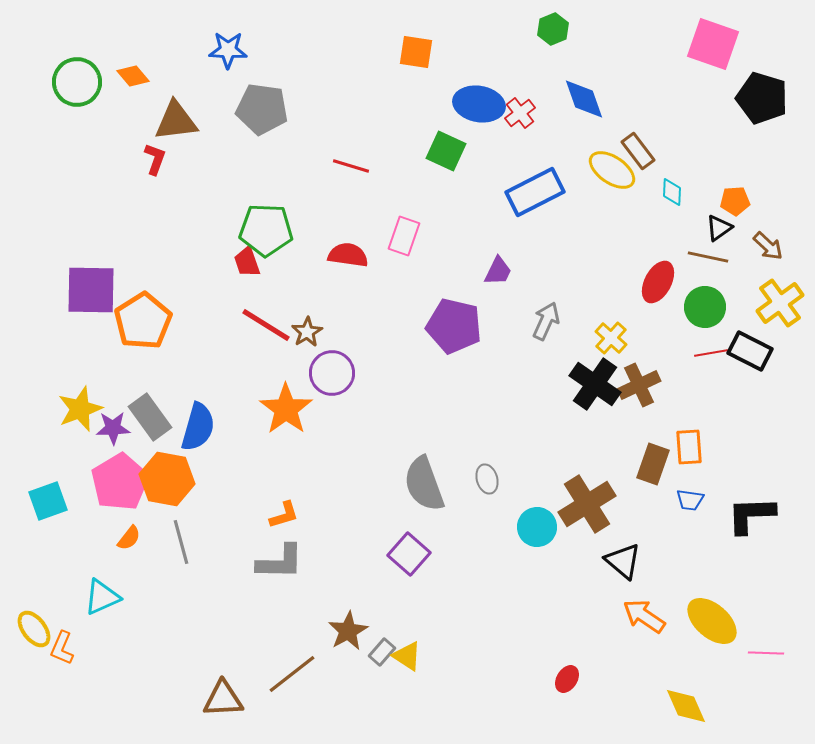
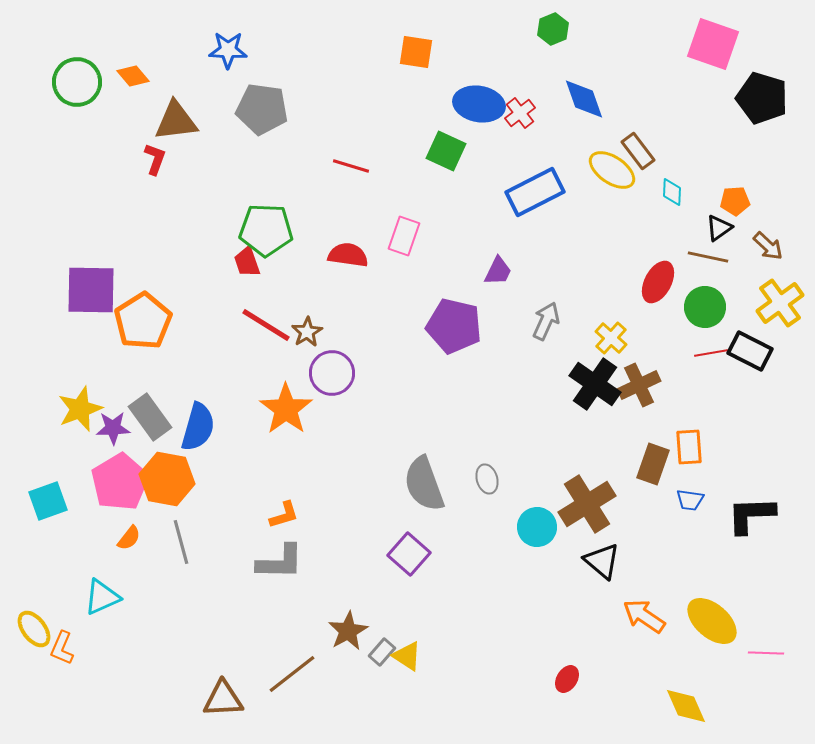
black triangle at (623, 561): moved 21 px left
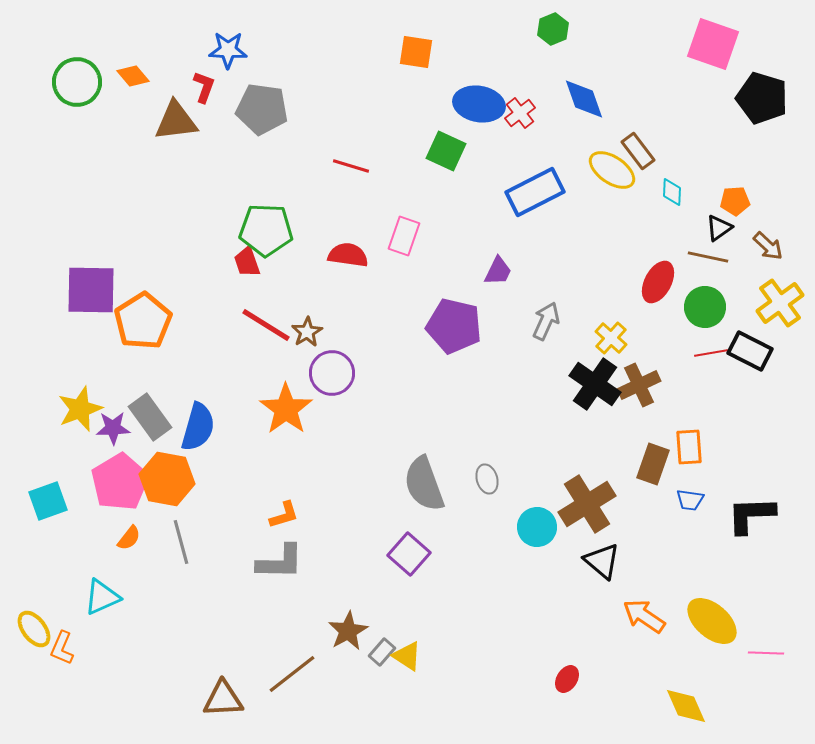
red L-shape at (155, 159): moved 49 px right, 72 px up
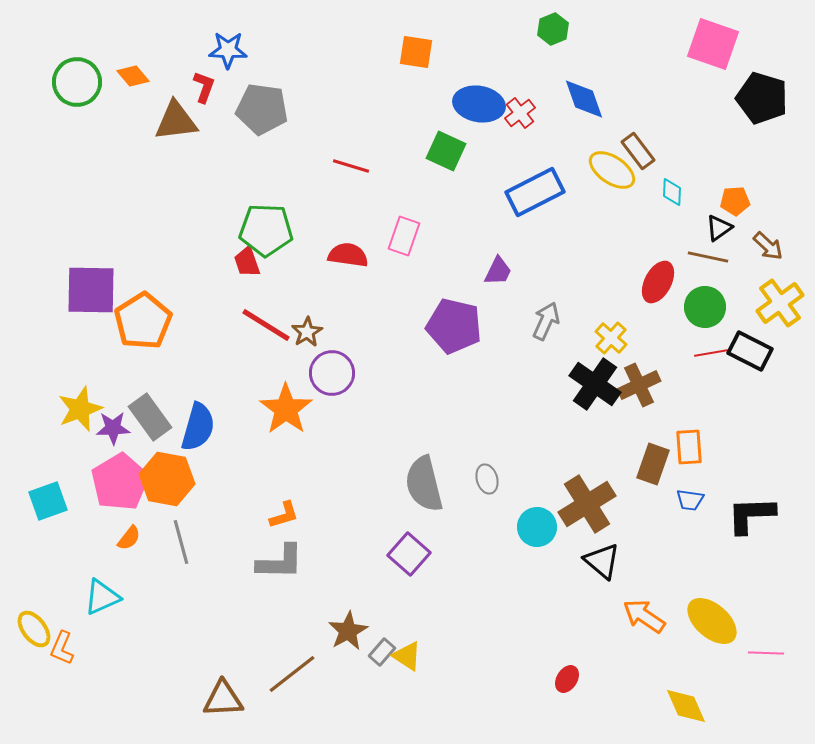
gray semicircle at (424, 484): rotated 6 degrees clockwise
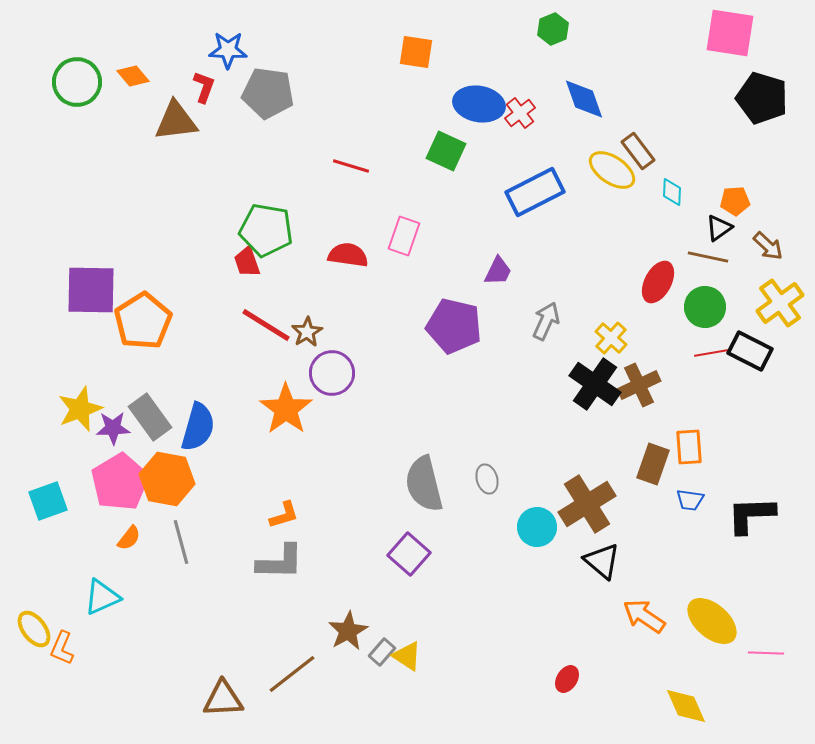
pink square at (713, 44): moved 17 px right, 11 px up; rotated 10 degrees counterclockwise
gray pentagon at (262, 109): moved 6 px right, 16 px up
green pentagon at (266, 230): rotated 8 degrees clockwise
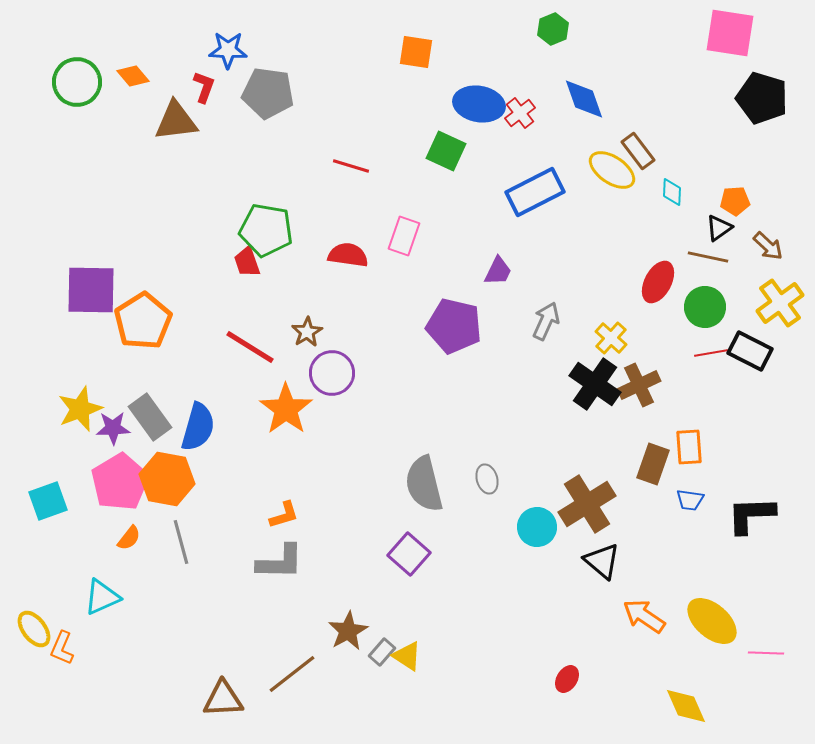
red line at (266, 325): moved 16 px left, 22 px down
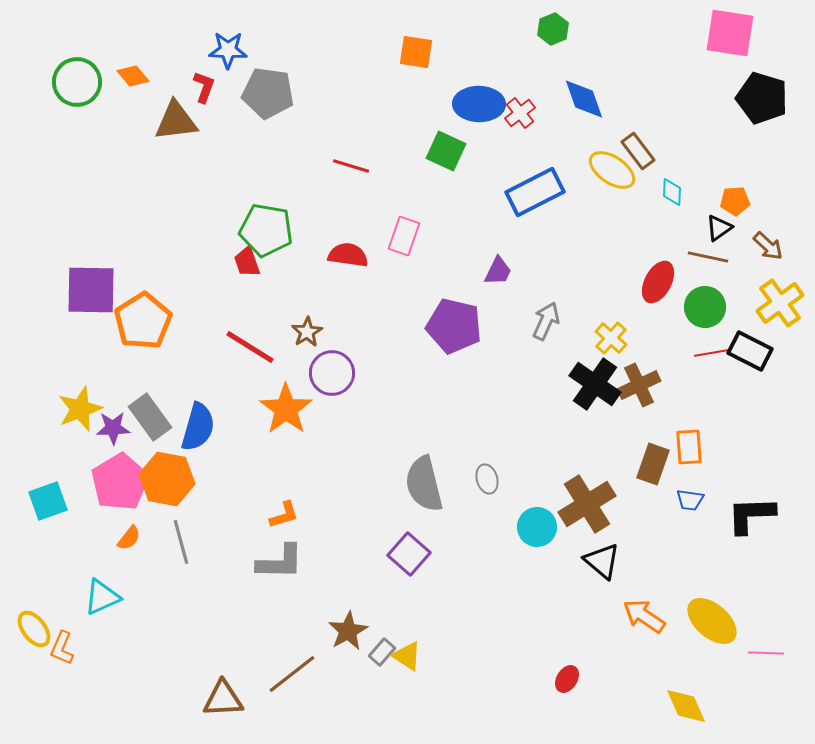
blue ellipse at (479, 104): rotated 9 degrees counterclockwise
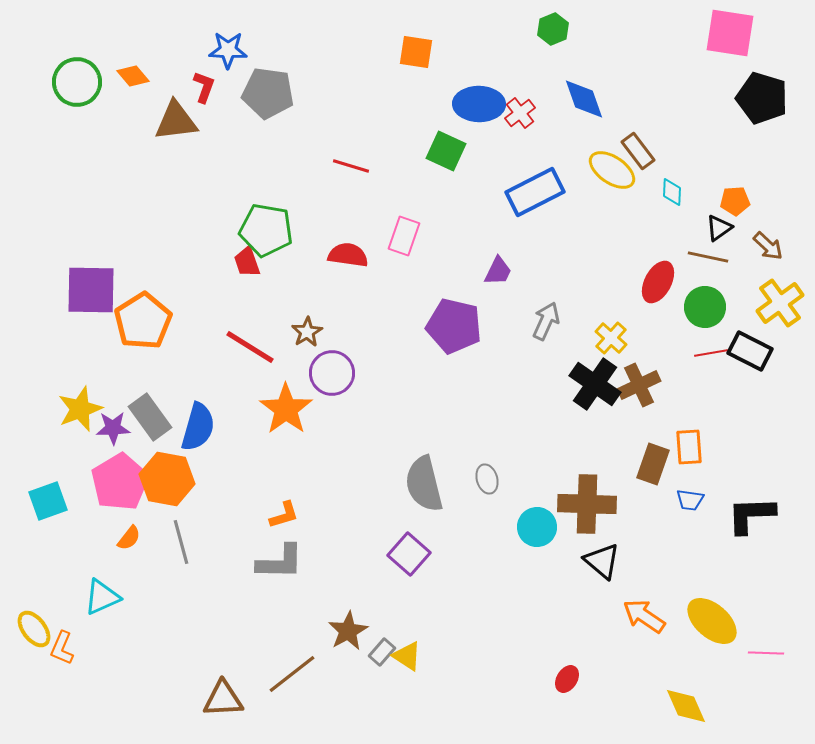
brown cross at (587, 504): rotated 34 degrees clockwise
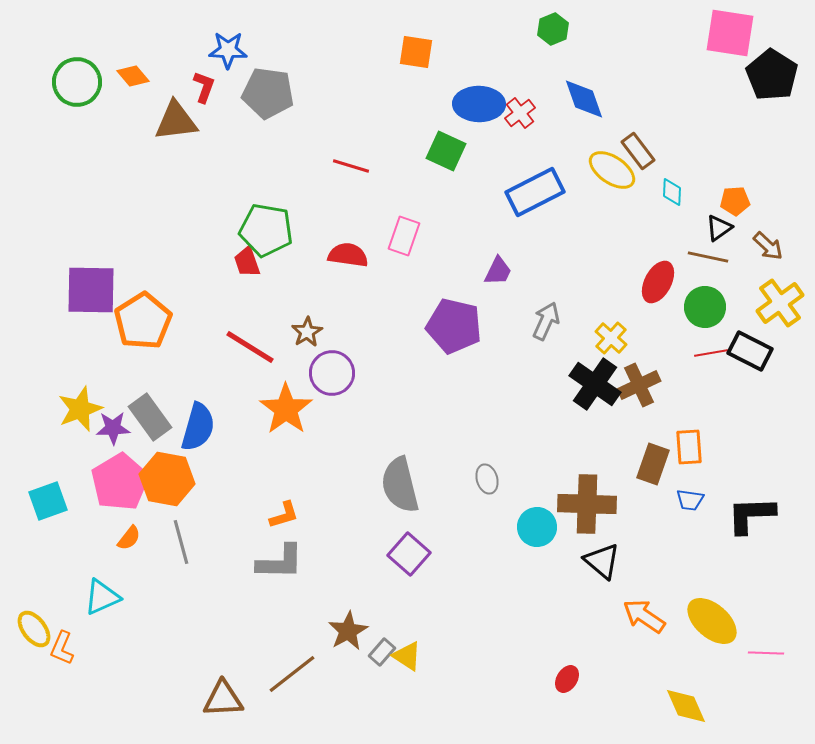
black pentagon at (762, 98): moved 10 px right, 23 px up; rotated 15 degrees clockwise
gray semicircle at (424, 484): moved 24 px left, 1 px down
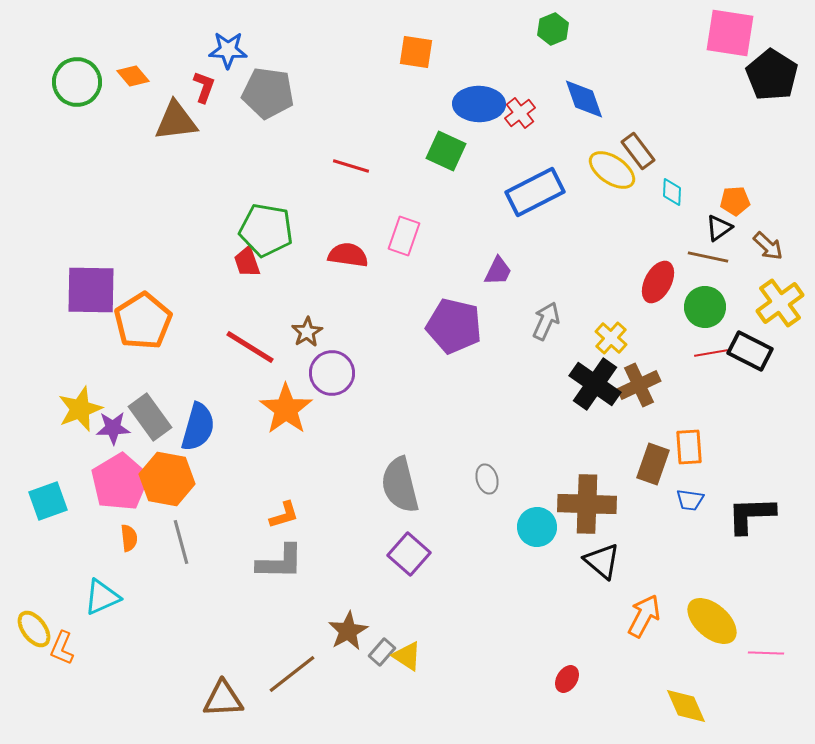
orange semicircle at (129, 538): rotated 44 degrees counterclockwise
orange arrow at (644, 616): rotated 84 degrees clockwise
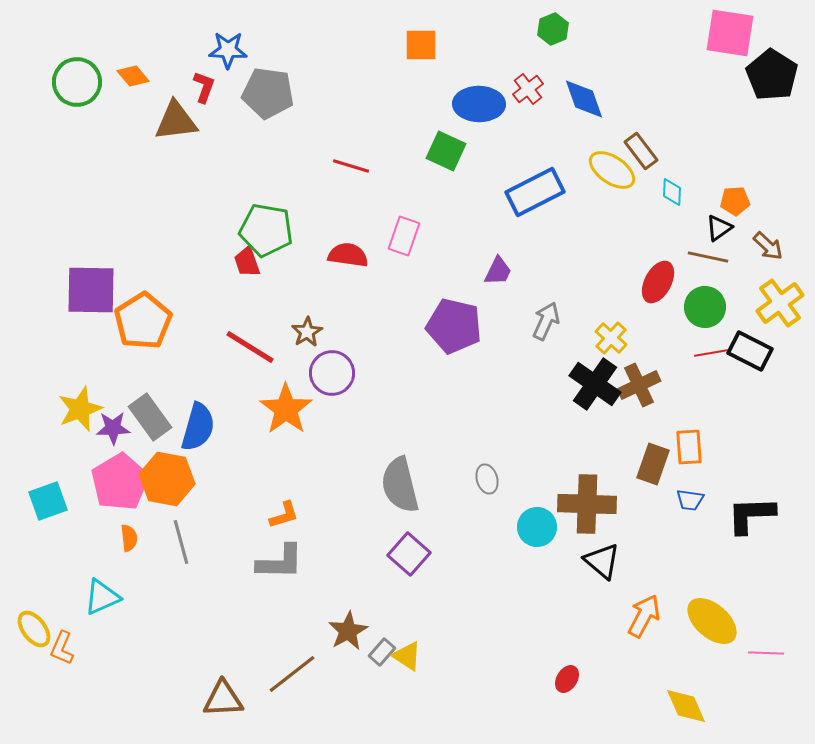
orange square at (416, 52): moved 5 px right, 7 px up; rotated 9 degrees counterclockwise
red cross at (520, 113): moved 8 px right, 24 px up
brown rectangle at (638, 151): moved 3 px right
